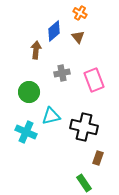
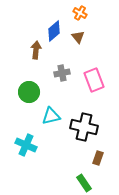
cyan cross: moved 13 px down
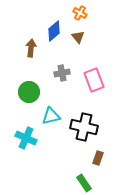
brown arrow: moved 5 px left, 2 px up
cyan cross: moved 7 px up
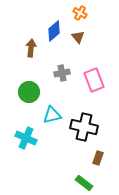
cyan triangle: moved 1 px right, 1 px up
green rectangle: rotated 18 degrees counterclockwise
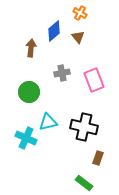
cyan triangle: moved 4 px left, 7 px down
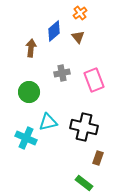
orange cross: rotated 24 degrees clockwise
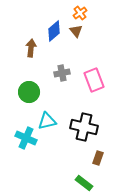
brown triangle: moved 2 px left, 6 px up
cyan triangle: moved 1 px left, 1 px up
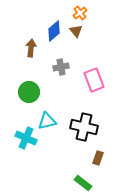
gray cross: moved 1 px left, 6 px up
green rectangle: moved 1 px left
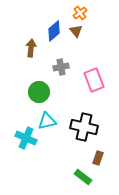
green circle: moved 10 px right
green rectangle: moved 6 px up
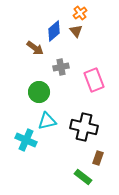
brown arrow: moved 4 px right; rotated 120 degrees clockwise
cyan cross: moved 2 px down
